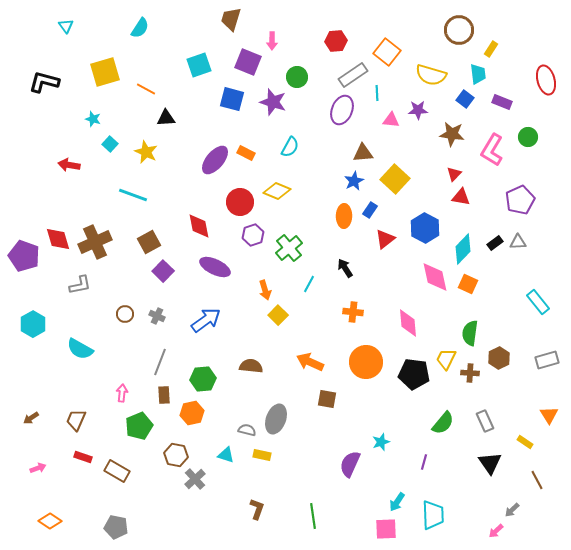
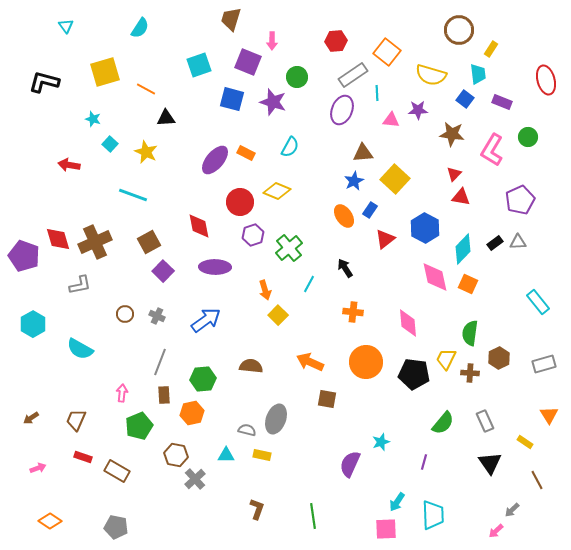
orange ellipse at (344, 216): rotated 35 degrees counterclockwise
purple ellipse at (215, 267): rotated 24 degrees counterclockwise
gray rectangle at (547, 360): moved 3 px left, 4 px down
cyan triangle at (226, 455): rotated 18 degrees counterclockwise
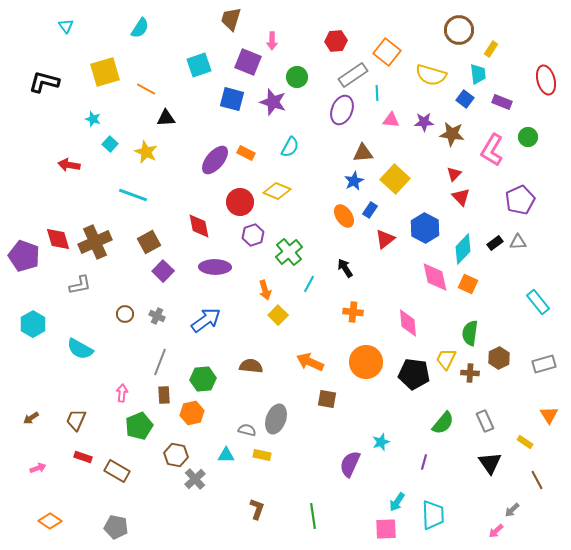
purple star at (418, 110): moved 6 px right, 12 px down
red triangle at (461, 197): rotated 36 degrees clockwise
green cross at (289, 248): moved 4 px down
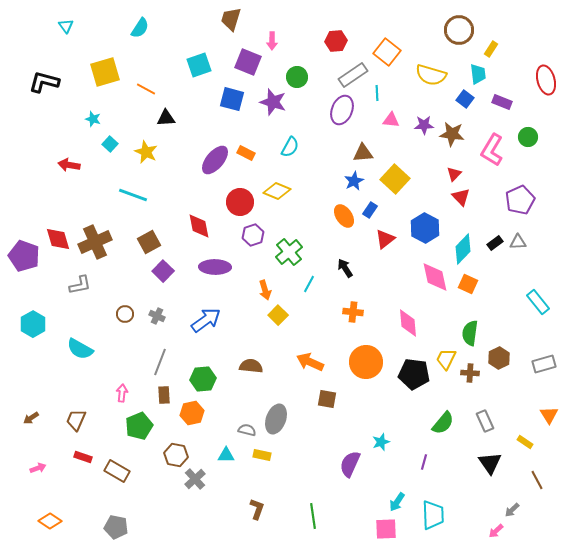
purple star at (424, 122): moved 3 px down
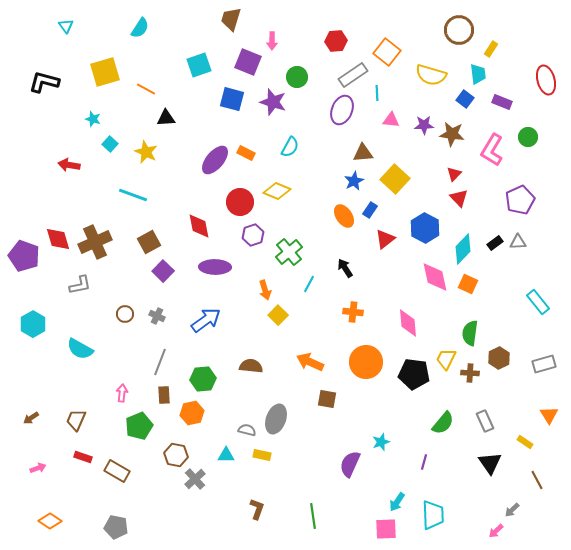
red triangle at (461, 197): moved 2 px left, 1 px down
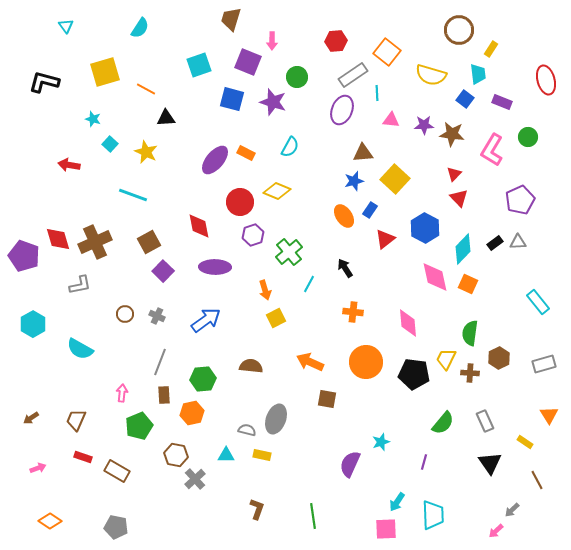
blue star at (354, 181): rotated 12 degrees clockwise
yellow square at (278, 315): moved 2 px left, 3 px down; rotated 18 degrees clockwise
